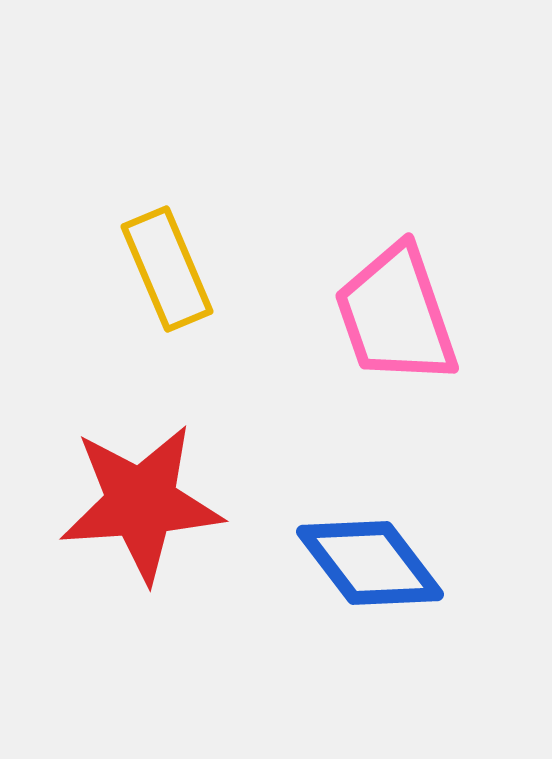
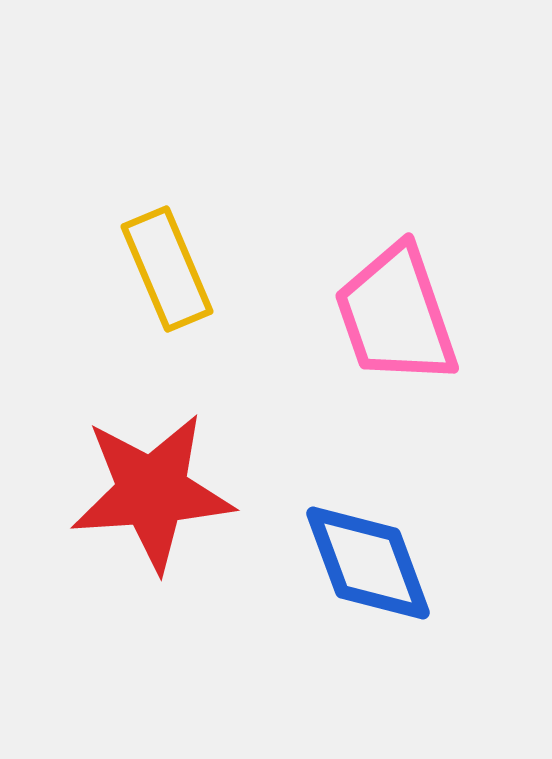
red star: moved 11 px right, 11 px up
blue diamond: moved 2 px left; rotated 17 degrees clockwise
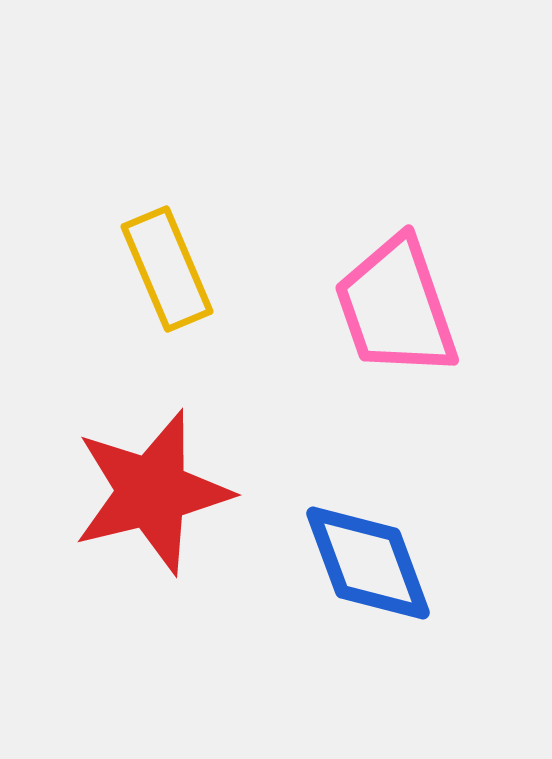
pink trapezoid: moved 8 px up
red star: rotated 10 degrees counterclockwise
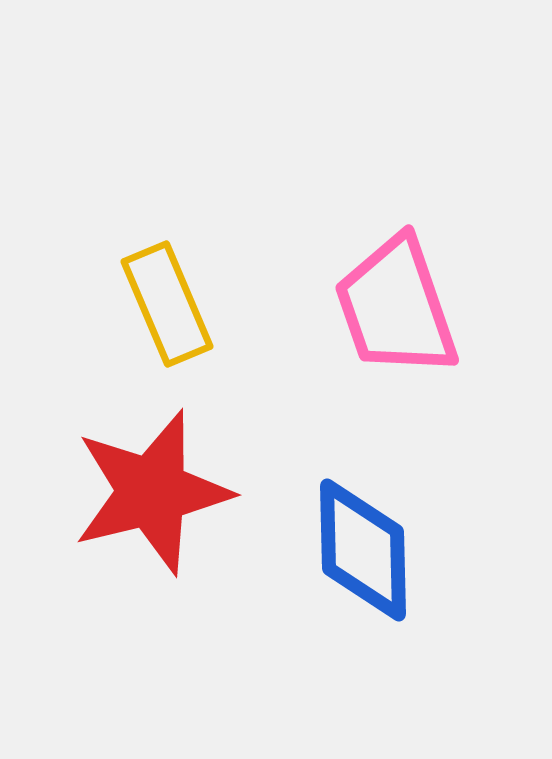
yellow rectangle: moved 35 px down
blue diamond: moved 5 px left, 13 px up; rotated 19 degrees clockwise
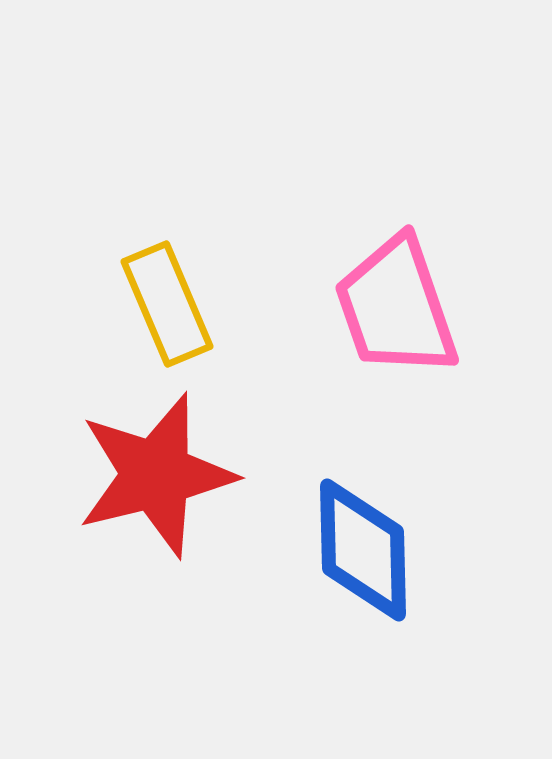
red star: moved 4 px right, 17 px up
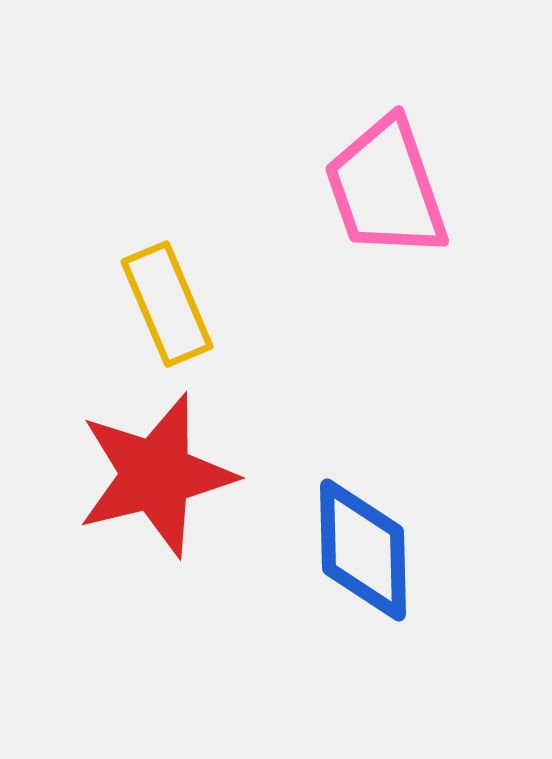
pink trapezoid: moved 10 px left, 119 px up
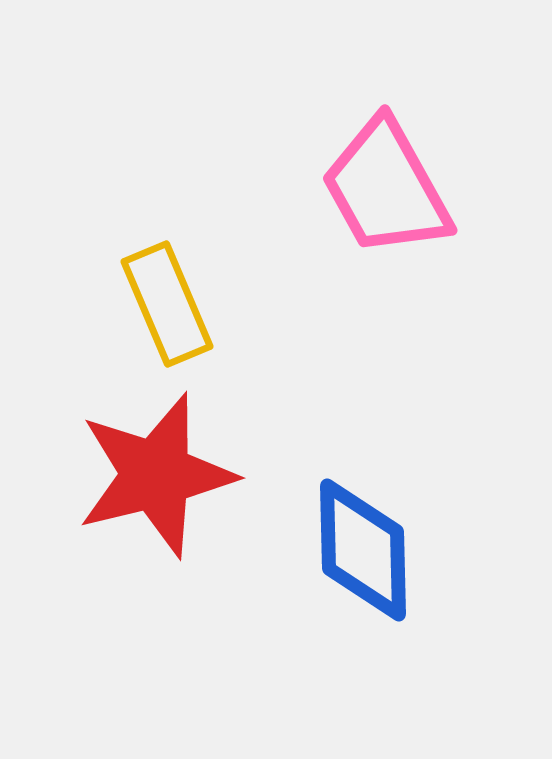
pink trapezoid: rotated 10 degrees counterclockwise
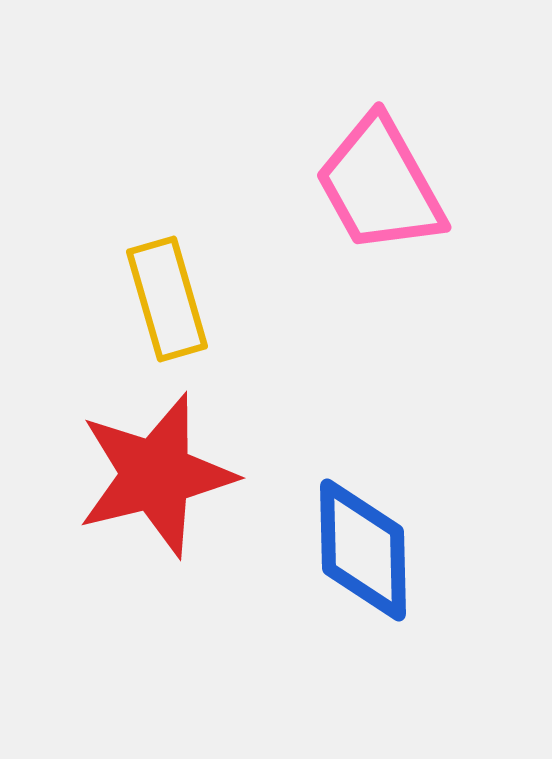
pink trapezoid: moved 6 px left, 3 px up
yellow rectangle: moved 5 px up; rotated 7 degrees clockwise
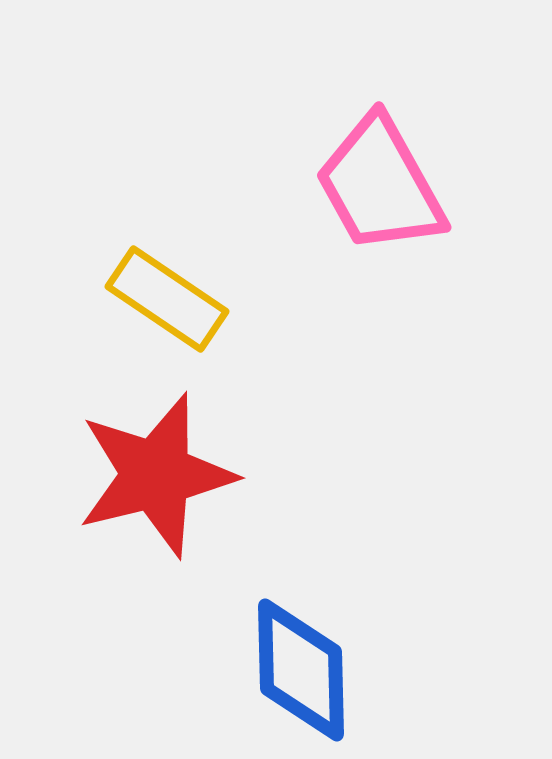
yellow rectangle: rotated 40 degrees counterclockwise
blue diamond: moved 62 px left, 120 px down
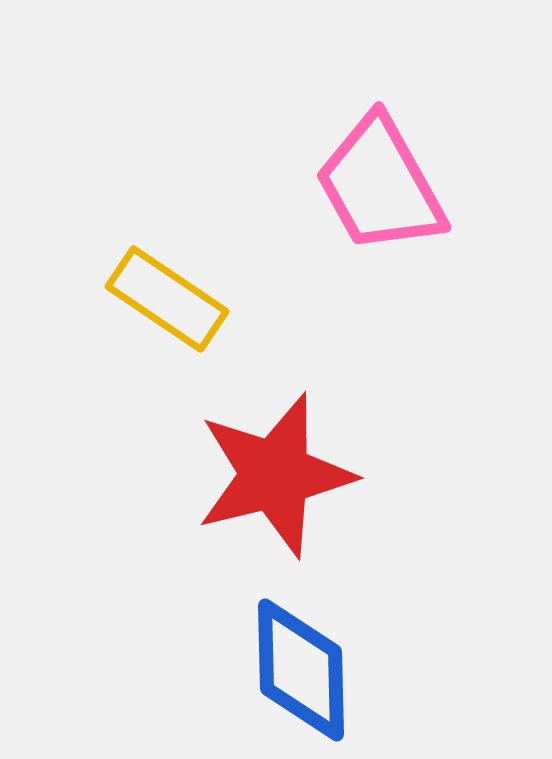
red star: moved 119 px right
